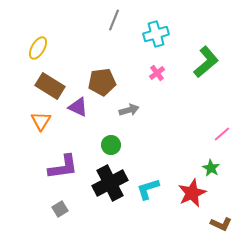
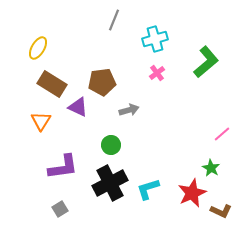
cyan cross: moved 1 px left, 5 px down
brown rectangle: moved 2 px right, 2 px up
brown L-shape: moved 13 px up
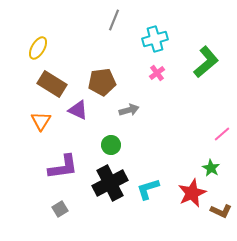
purple triangle: moved 3 px down
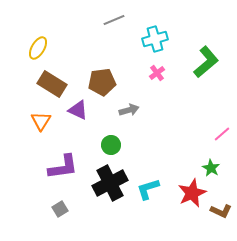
gray line: rotated 45 degrees clockwise
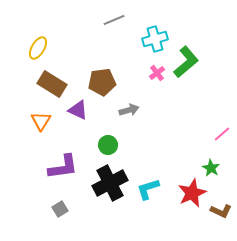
green L-shape: moved 20 px left
green circle: moved 3 px left
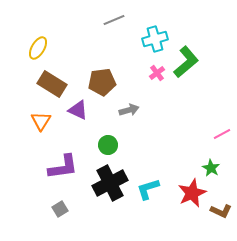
pink line: rotated 12 degrees clockwise
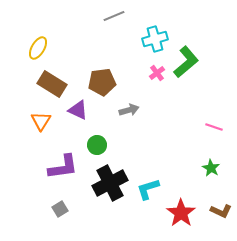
gray line: moved 4 px up
pink line: moved 8 px left, 7 px up; rotated 48 degrees clockwise
green circle: moved 11 px left
red star: moved 11 px left, 20 px down; rotated 12 degrees counterclockwise
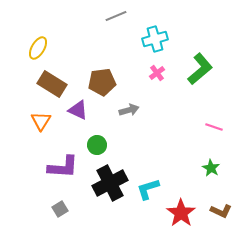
gray line: moved 2 px right
green L-shape: moved 14 px right, 7 px down
purple L-shape: rotated 12 degrees clockwise
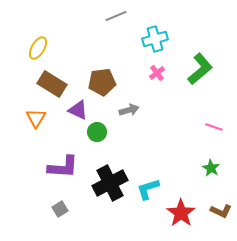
orange triangle: moved 5 px left, 3 px up
green circle: moved 13 px up
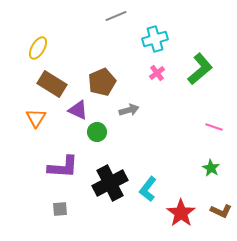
brown pentagon: rotated 16 degrees counterclockwise
cyan L-shape: rotated 35 degrees counterclockwise
gray square: rotated 28 degrees clockwise
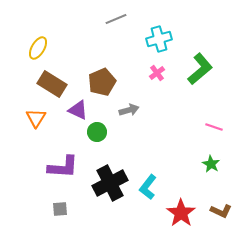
gray line: moved 3 px down
cyan cross: moved 4 px right
green star: moved 4 px up
cyan L-shape: moved 2 px up
